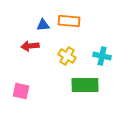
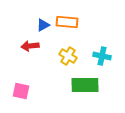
orange rectangle: moved 2 px left, 1 px down
blue triangle: rotated 24 degrees counterclockwise
yellow cross: moved 1 px right
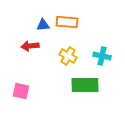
blue triangle: rotated 24 degrees clockwise
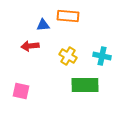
orange rectangle: moved 1 px right, 6 px up
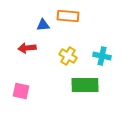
red arrow: moved 3 px left, 2 px down
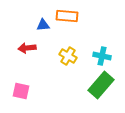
orange rectangle: moved 1 px left
green rectangle: moved 16 px right; rotated 48 degrees counterclockwise
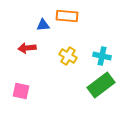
green rectangle: rotated 12 degrees clockwise
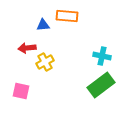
yellow cross: moved 23 px left, 6 px down; rotated 30 degrees clockwise
